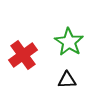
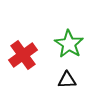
green star: moved 2 px down
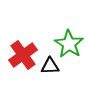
black triangle: moved 17 px left, 14 px up
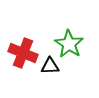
red cross: moved 2 px up; rotated 32 degrees counterclockwise
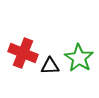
green star: moved 10 px right, 14 px down
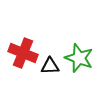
green star: rotated 12 degrees counterclockwise
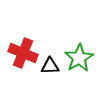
green star: rotated 20 degrees clockwise
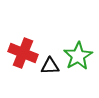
green star: moved 1 px left, 2 px up
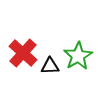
red cross: rotated 20 degrees clockwise
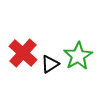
black triangle: moved 2 px up; rotated 30 degrees counterclockwise
